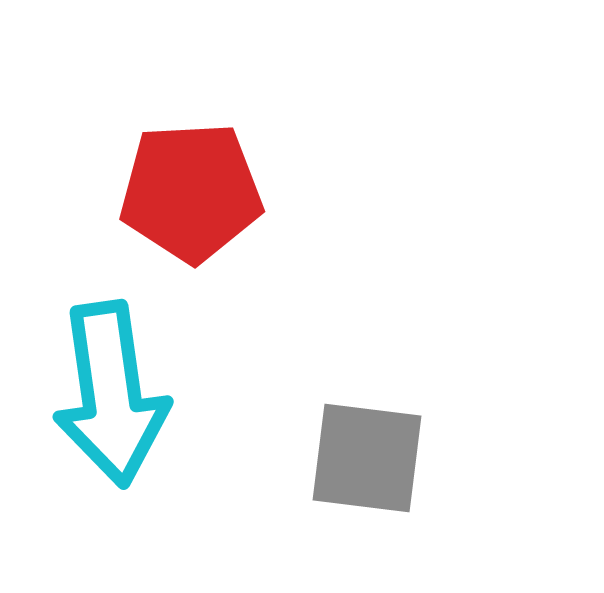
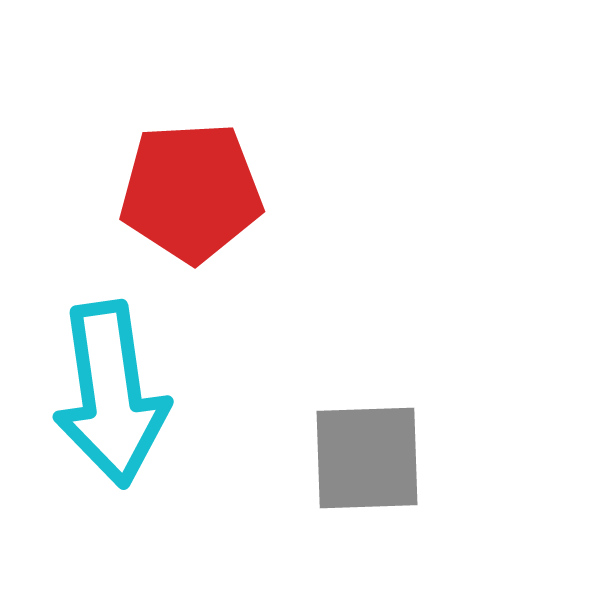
gray square: rotated 9 degrees counterclockwise
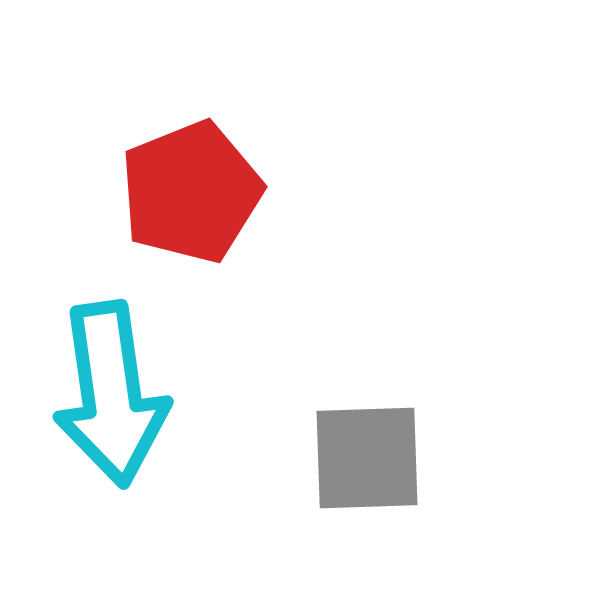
red pentagon: rotated 19 degrees counterclockwise
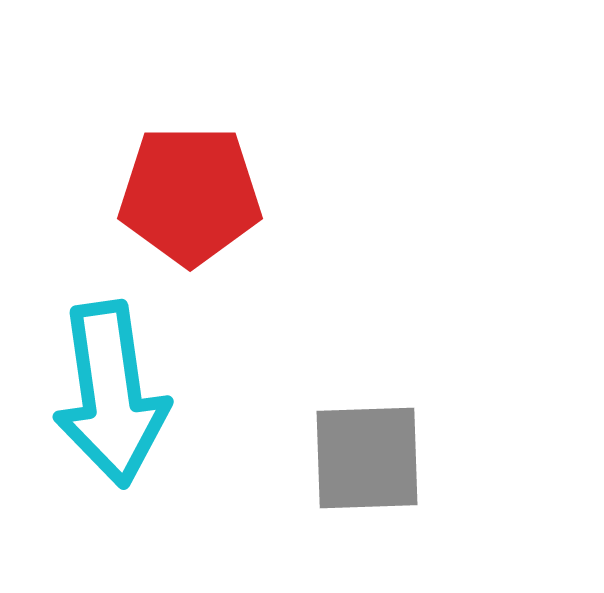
red pentagon: moved 1 px left, 3 px down; rotated 22 degrees clockwise
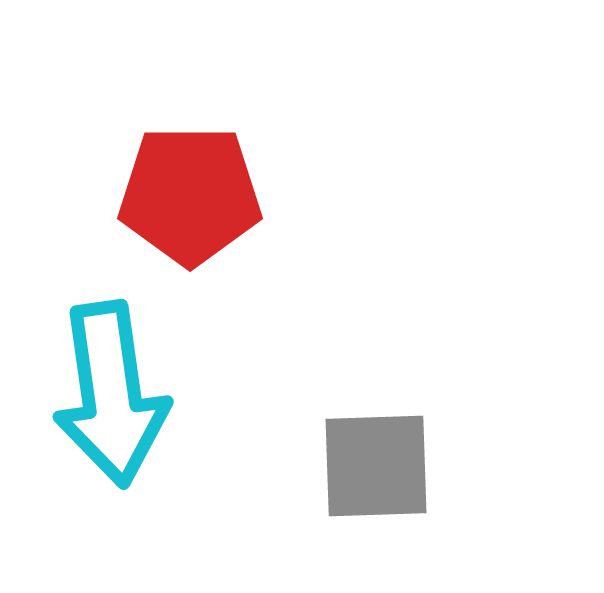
gray square: moved 9 px right, 8 px down
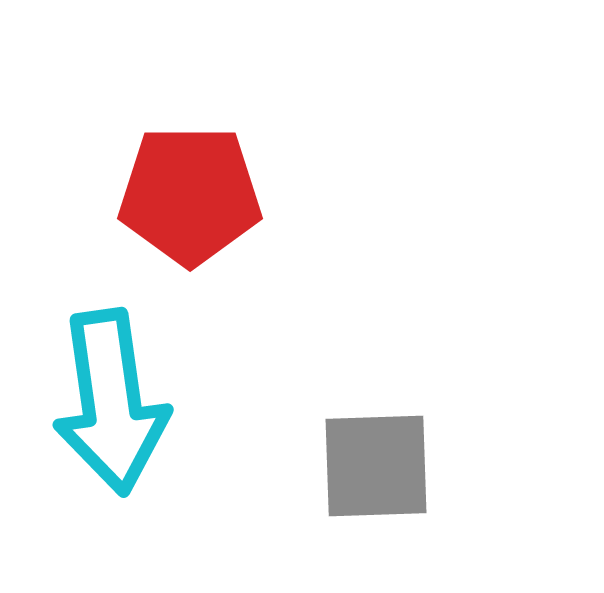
cyan arrow: moved 8 px down
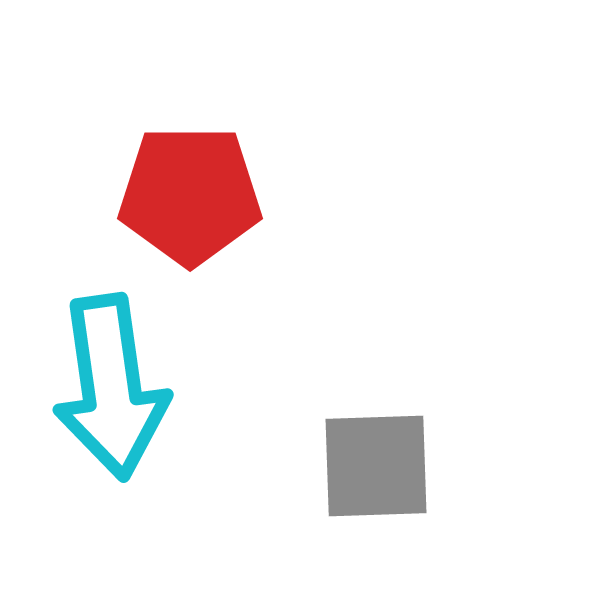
cyan arrow: moved 15 px up
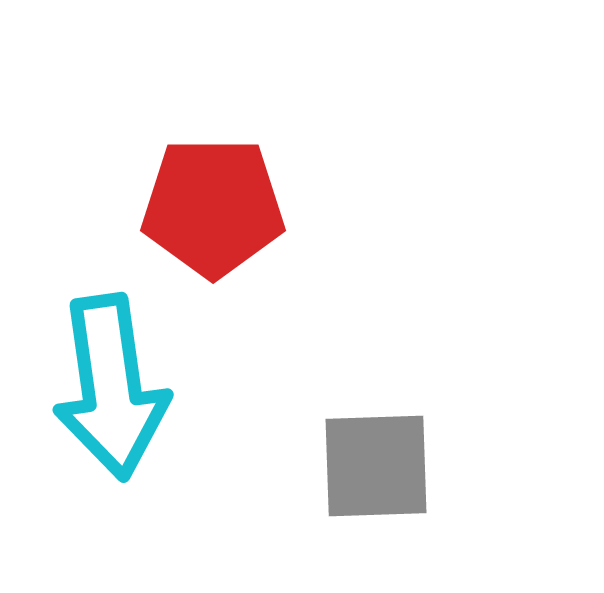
red pentagon: moved 23 px right, 12 px down
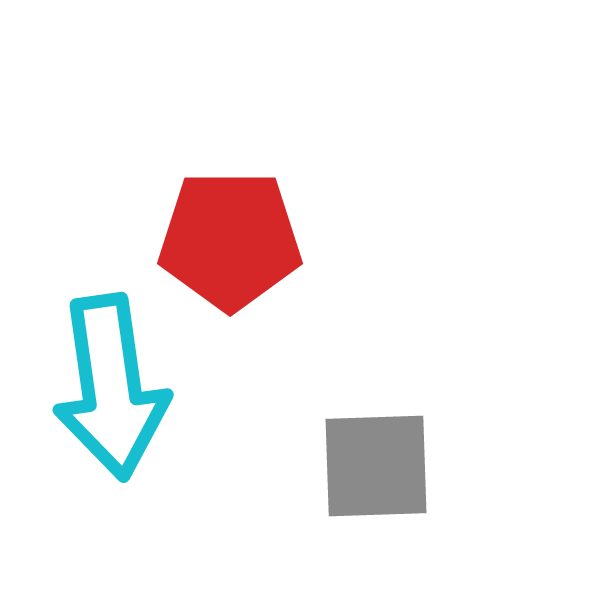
red pentagon: moved 17 px right, 33 px down
